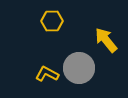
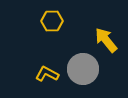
gray circle: moved 4 px right, 1 px down
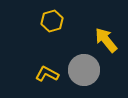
yellow hexagon: rotated 15 degrees counterclockwise
gray circle: moved 1 px right, 1 px down
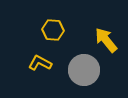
yellow hexagon: moved 1 px right, 9 px down; rotated 20 degrees clockwise
yellow L-shape: moved 7 px left, 11 px up
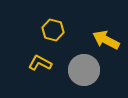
yellow hexagon: rotated 10 degrees clockwise
yellow arrow: rotated 24 degrees counterclockwise
